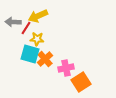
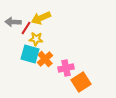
yellow arrow: moved 3 px right, 2 px down
yellow star: moved 1 px left
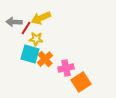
gray arrow: moved 1 px right
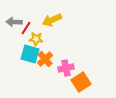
yellow arrow: moved 11 px right, 2 px down
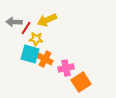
yellow arrow: moved 5 px left
orange cross: rotated 21 degrees counterclockwise
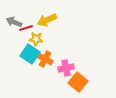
gray arrow: rotated 21 degrees clockwise
red line: rotated 40 degrees clockwise
cyan square: rotated 18 degrees clockwise
orange square: moved 3 px left; rotated 18 degrees counterclockwise
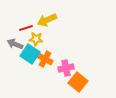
gray arrow: moved 1 px right, 22 px down
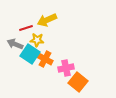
yellow star: moved 1 px right, 1 px down
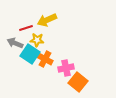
gray arrow: moved 1 px up
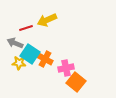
yellow star: moved 18 px left, 23 px down
orange square: moved 2 px left
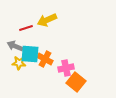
gray arrow: moved 3 px down
cyan square: rotated 30 degrees counterclockwise
